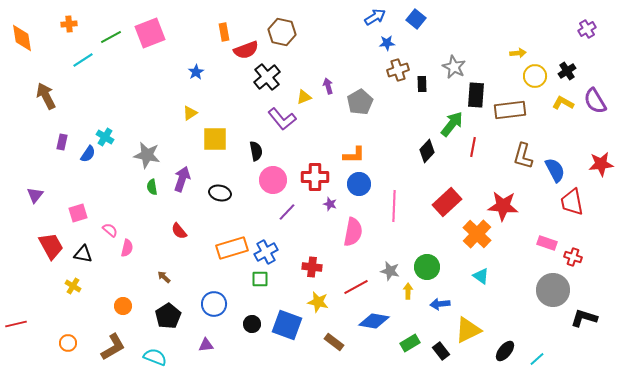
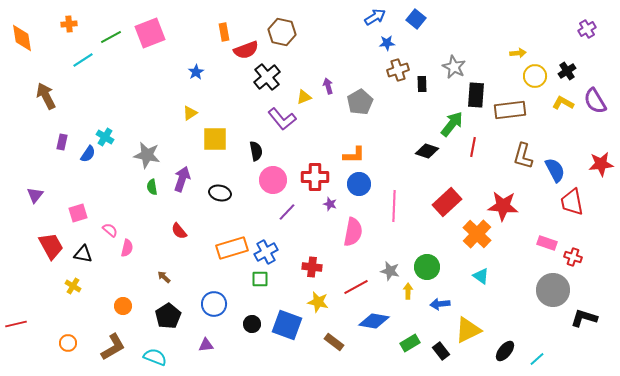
black diamond at (427, 151): rotated 65 degrees clockwise
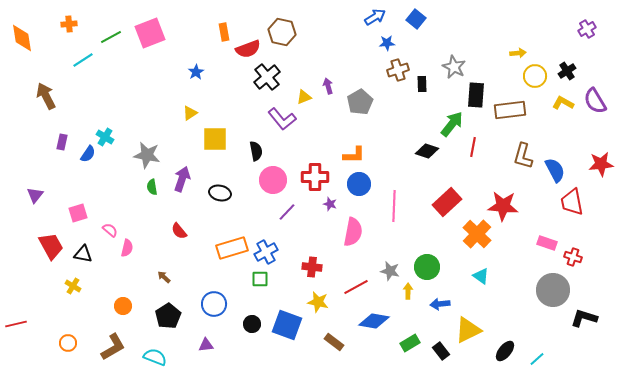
red semicircle at (246, 50): moved 2 px right, 1 px up
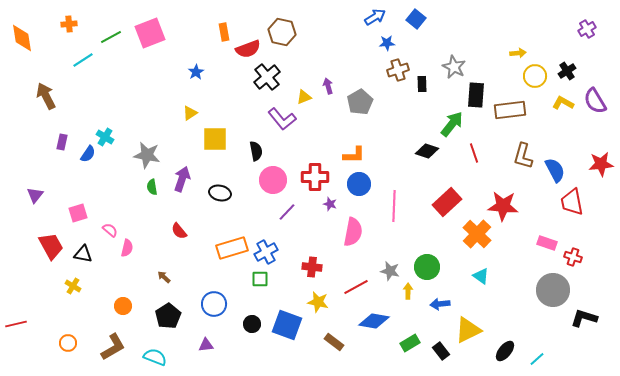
red line at (473, 147): moved 1 px right, 6 px down; rotated 30 degrees counterclockwise
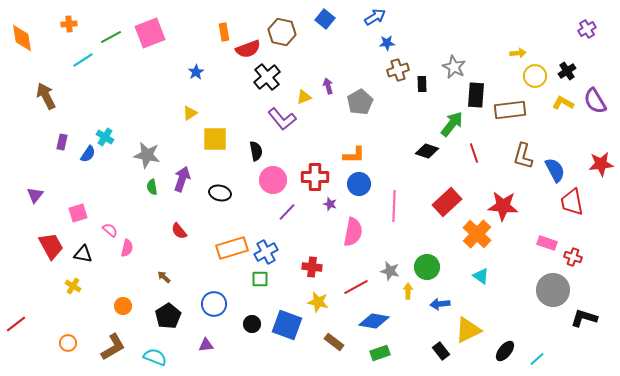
blue square at (416, 19): moved 91 px left
red line at (16, 324): rotated 25 degrees counterclockwise
green rectangle at (410, 343): moved 30 px left, 10 px down; rotated 12 degrees clockwise
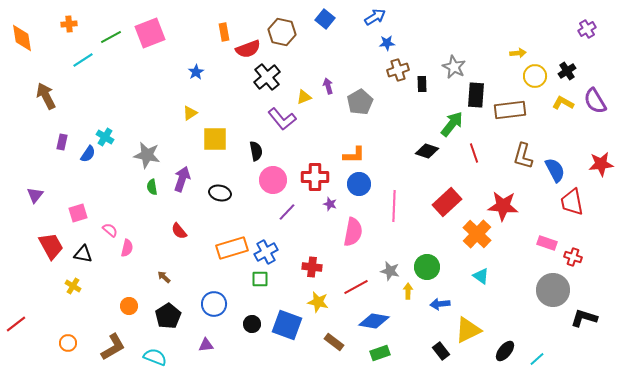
orange circle at (123, 306): moved 6 px right
